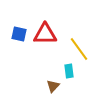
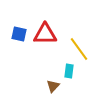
cyan rectangle: rotated 16 degrees clockwise
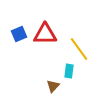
blue square: rotated 35 degrees counterclockwise
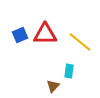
blue square: moved 1 px right, 1 px down
yellow line: moved 1 px right, 7 px up; rotated 15 degrees counterclockwise
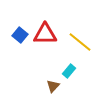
blue square: rotated 28 degrees counterclockwise
cyan rectangle: rotated 32 degrees clockwise
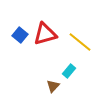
red triangle: rotated 15 degrees counterclockwise
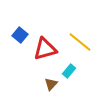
red triangle: moved 15 px down
brown triangle: moved 2 px left, 2 px up
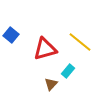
blue square: moved 9 px left
cyan rectangle: moved 1 px left
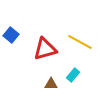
yellow line: rotated 10 degrees counterclockwise
cyan rectangle: moved 5 px right, 4 px down
brown triangle: rotated 48 degrees clockwise
